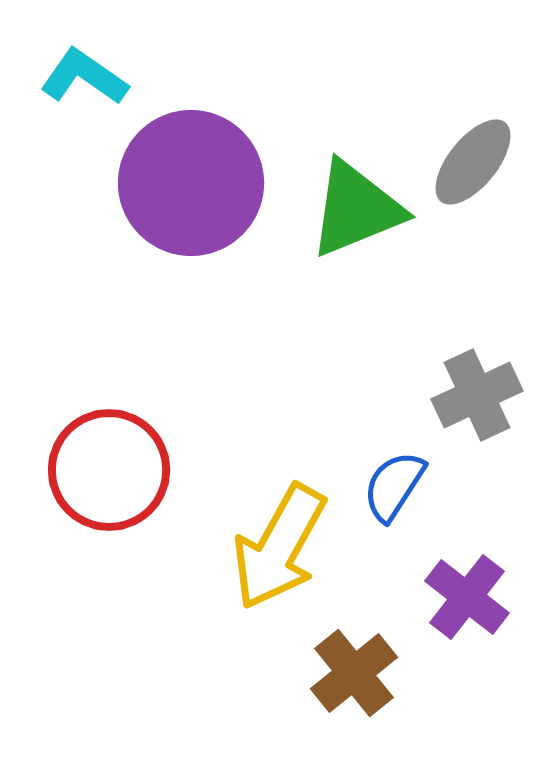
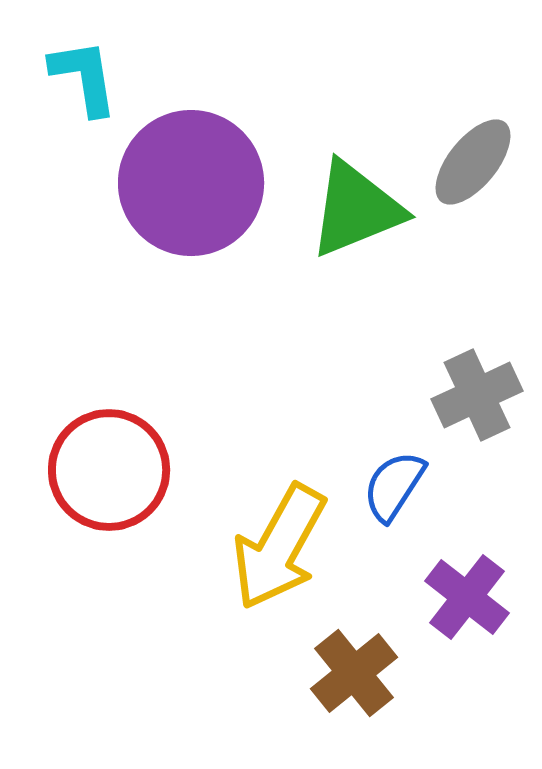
cyan L-shape: rotated 46 degrees clockwise
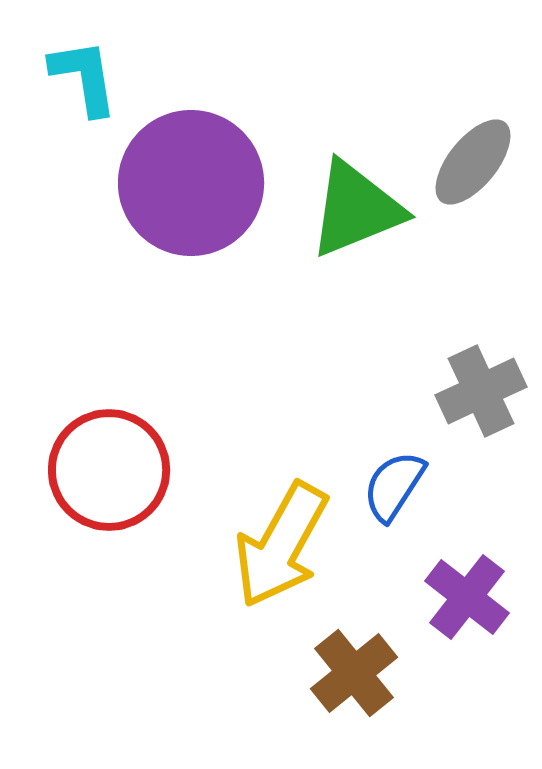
gray cross: moved 4 px right, 4 px up
yellow arrow: moved 2 px right, 2 px up
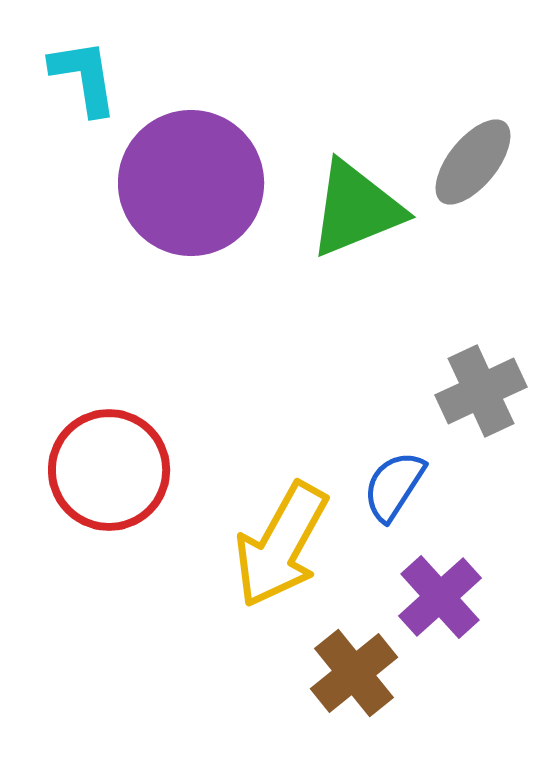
purple cross: moved 27 px left; rotated 10 degrees clockwise
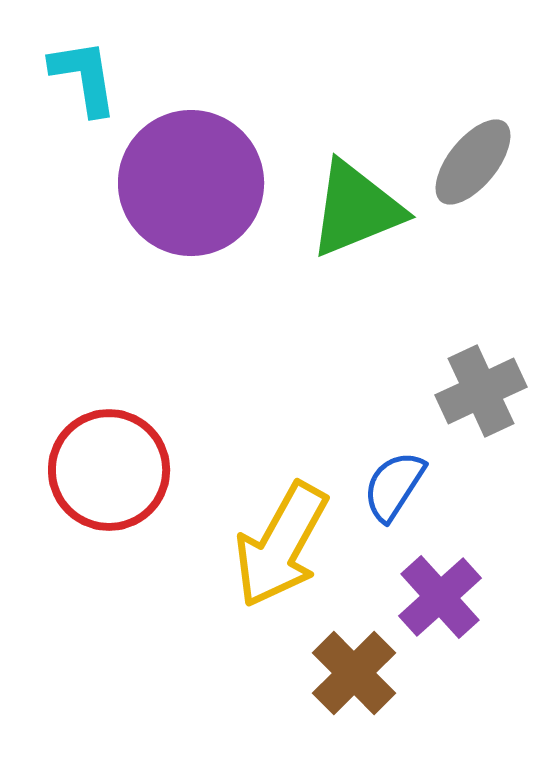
brown cross: rotated 6 degrees counterclockwise
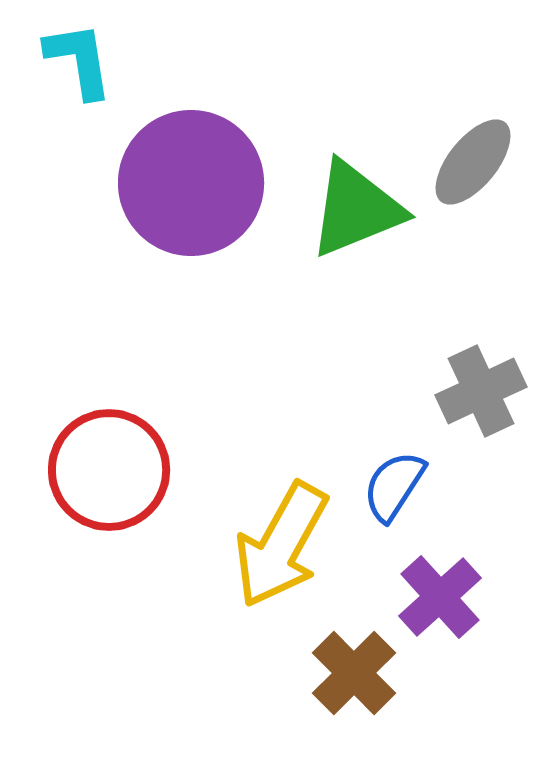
cyan L-shape: moved 5 px left, 17 px up
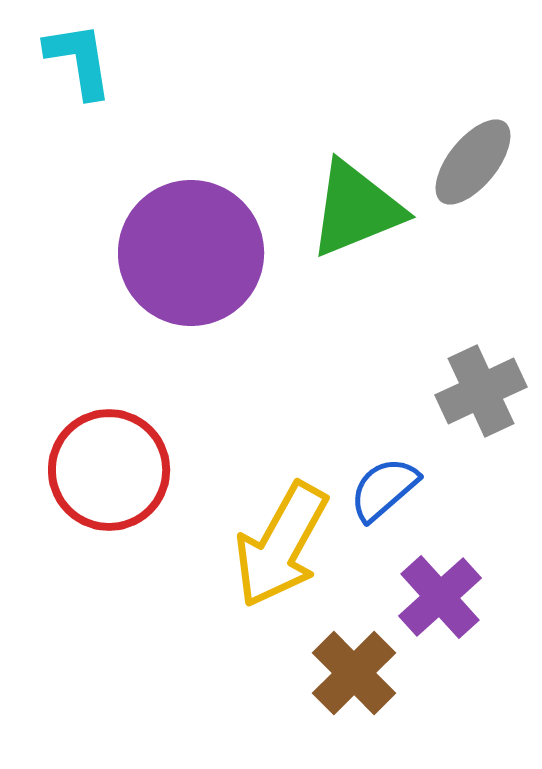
purple circle: moved 70 px down
blue semicircle: moved 10 px left, 3 px down; rotated 16 degrees clockwise
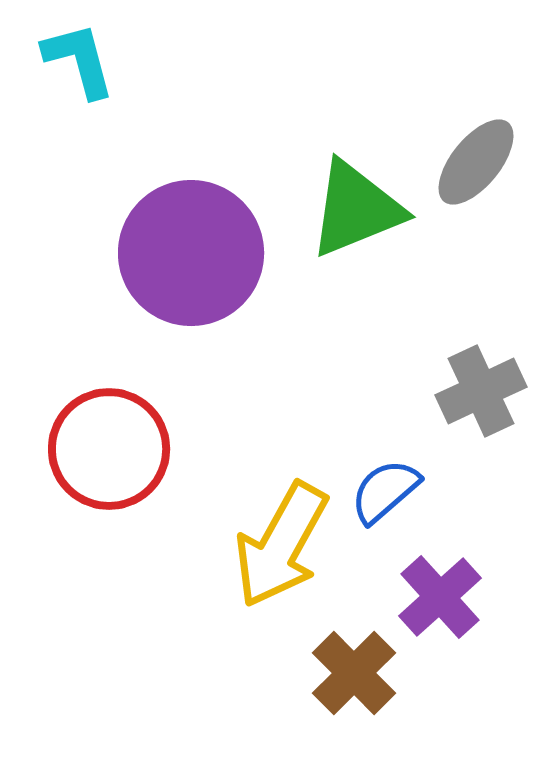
cyan L-shape: rotated 6 degrees counterclockwise
gray ellipse: moved 3 px right
red circle: moved 21 px up
blue semicircle: moved 1 px right, 2 px down
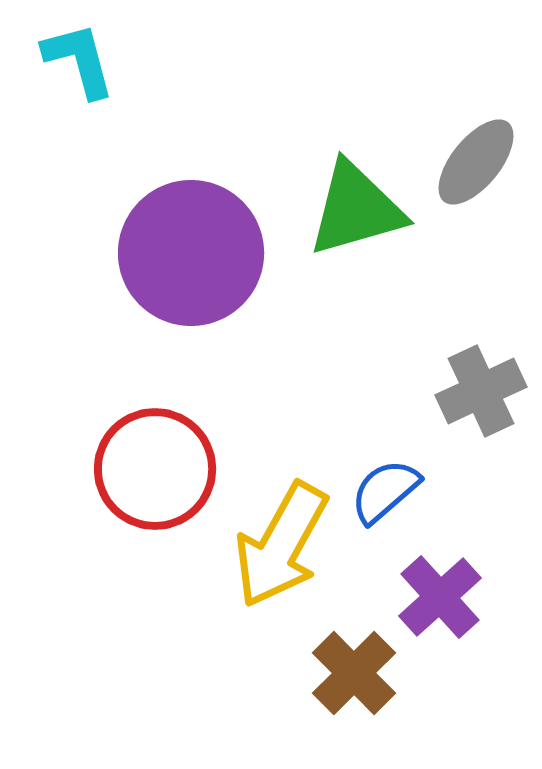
green triangle: rotated 6 degrees clockwise
red circle: moved 46 px right, 20 px down
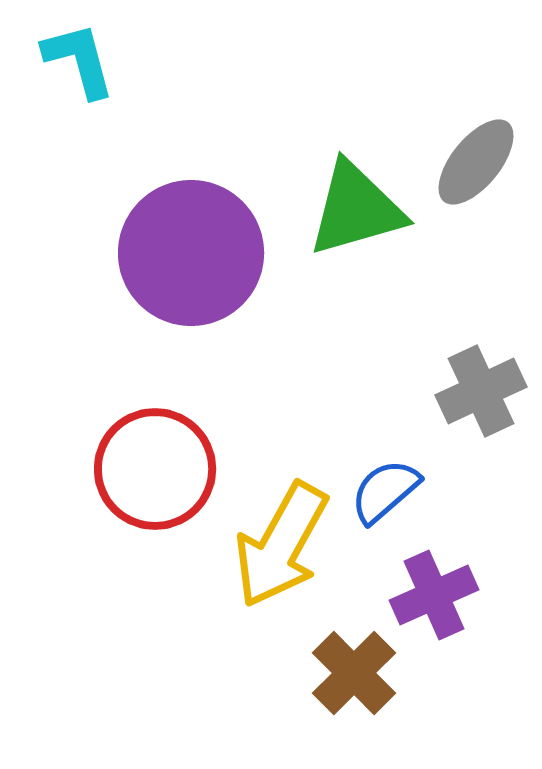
purple cross: moved 6 px left, 2 px up; rotated 18 degrees clockwise
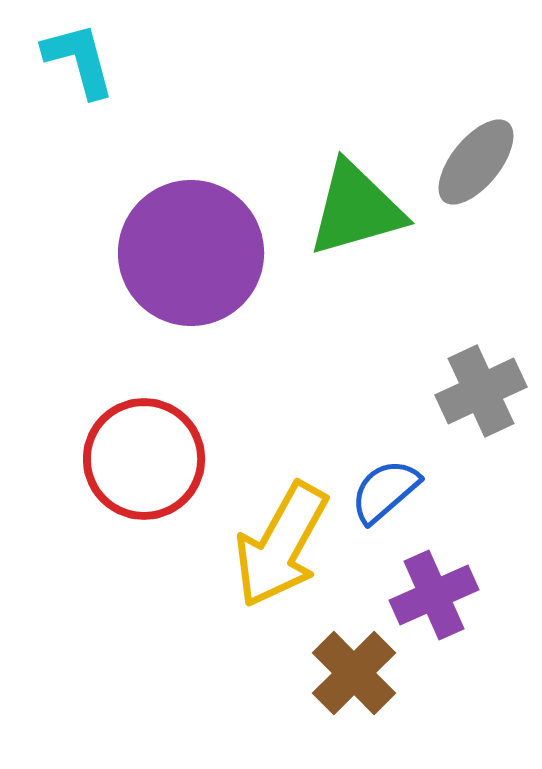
red circle: moved 11 px left, 10 px up
